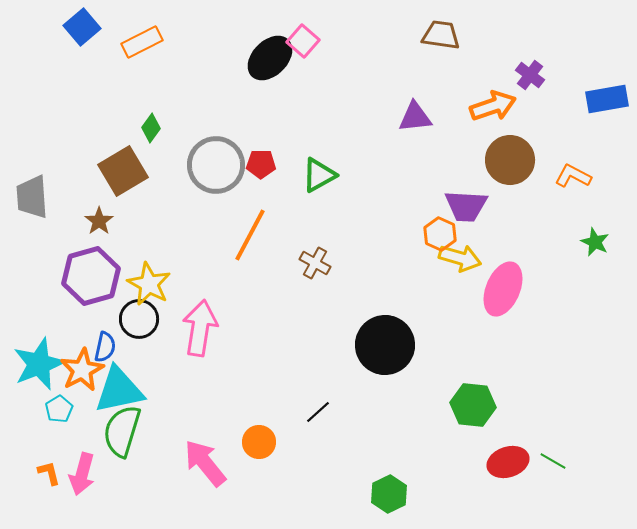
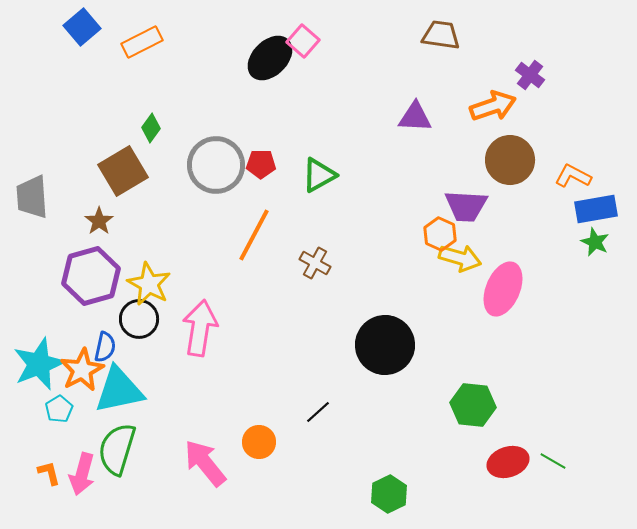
blue rectangle at (607, 99): moved 11 px left, 110 px down
purple triangle at (415, 117): rotated 9 degrees clockwise
orange line at (250, 235): moved 4 px right
green semicircle at (122, 431): moved 5 px left, 18 px down
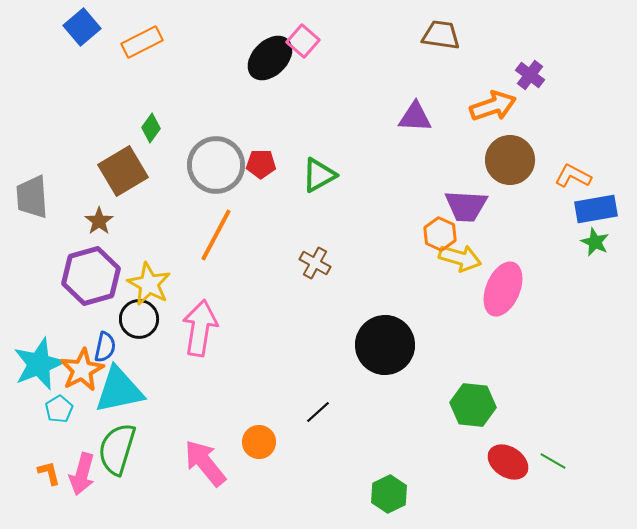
orange line at (254, 235): moved 38 px left
red ellipse at (508, 462): rotated 51 degrees clockwise
